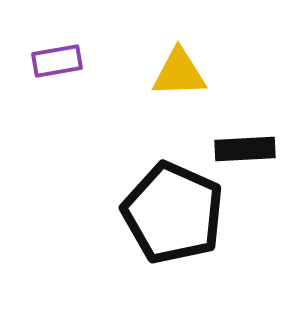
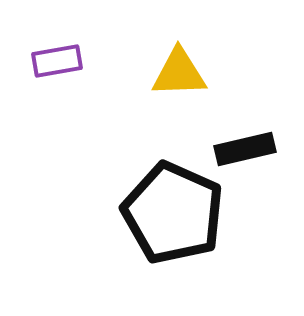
black rectangle: rotated 10 degrees counterclockwise
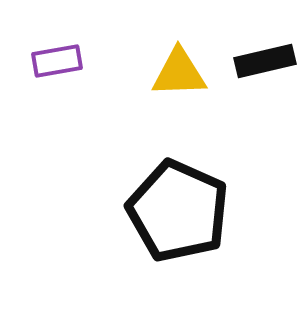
black rectangle: moved 20 px right, 88 px up
black pentagon: moved 5 px right, 2 px up
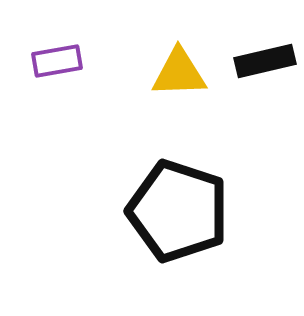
black pentagon: rotated 6 degrees counterclockwise
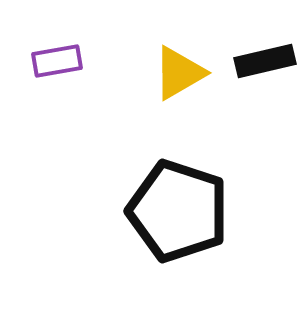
yellow triangle: rotated 28 degrees counterclockwise
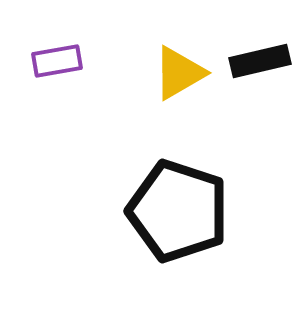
black rectangle: moved 5 px left
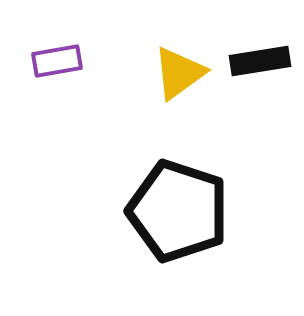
black rectangle: rotated 4 degrees clockwise
yellow triangle: rotated 6 degrees counterclockwise
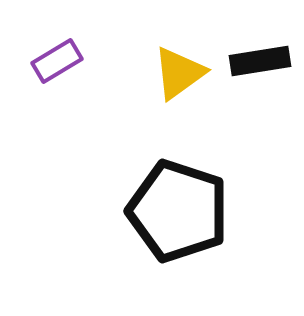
purple rectangle: rotated 21 degrees counterclockwise
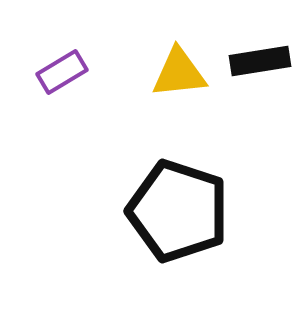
purple rectangle: moved 5 px right, 11 px down
yellow triangle: rotated 30 degrees clockwise
